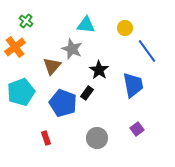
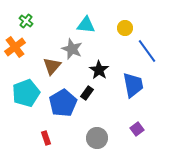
cyan pentagon: moved 5 px right, 1 px down
blue pentagon: rotated 20 degrees clockwise
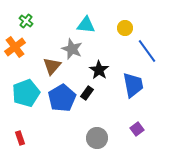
blue pentagon: moved 1 px left, 5 px up
red rectangle: moved 26 px left
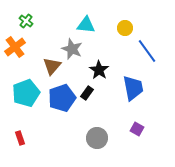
blue trapezoid: moved 3 px down
blue pentagon: rotated 12 degrees clockwise
purple square: rotated 24 degrees counterclockwise
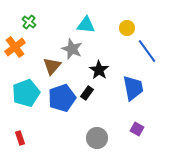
green cross: moved 3 px right, 1 px down
yellow circle: moved 2 px right
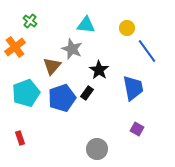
green cross: moved 1 px right, 1 px up
gray circle: moved 11 px down
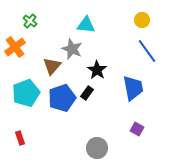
yellow circle: moved 15 px right, 8 px up
black star: moved 2 px left
gray circle: moved 1 px up
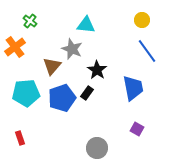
cyan pentagon: rotated 16 degrees clockwise
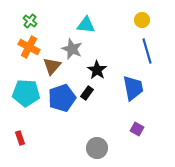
orange cross: moved 14 px right; rotated 25 degrees counterclockwise
blue line: rotated 20 degrees clockwise
cyan pentagon: rotated 8 degrees clockwise
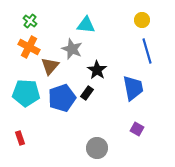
brown triangle: moved 2 px left
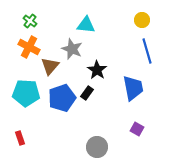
gray circle: moved 1 px up
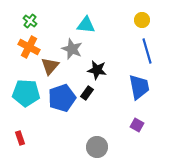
black star: rotated 24 degrees counterclockwise
blue trapezoid: moved 6 px right, 1 px up
purple square: moved 4 px up
